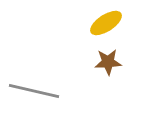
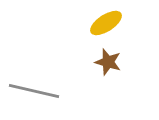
brown star: rotated 20 degrees clockwise
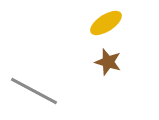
gray line: rotated 15 degrees clockwise
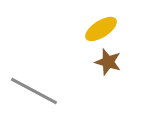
yellow ellipse: moved 5 px left, 6 px down
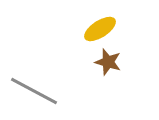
yellow ellipse: moved 1 px left
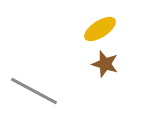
brown star: moved 3 px left, 2 px down
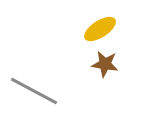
brown star: rotated 8 degrees counterclockwise
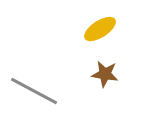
brown star: moved 10 px down
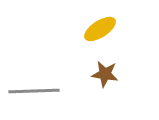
gray line: rotated 30 degrees counterclockwise
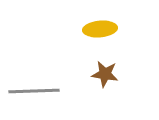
yellow ellipse: rotated 28 degrees clockwise
